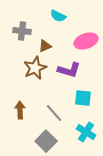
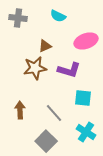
gray cross: moved 4 px left, 13 px up
brown star: rotated 15 degrees clockwise
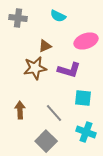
cyan cross: rotated 12 degrees counterclockwise
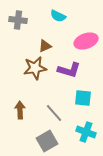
gray cross: moved 2 px down
gray square: moved 1 px right; rotated 15 degrees clockwise
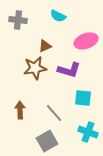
cyan cross: moved 2 px right
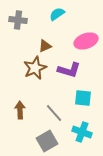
cyan semicircle: moved 1 px left, 2 px up; rotated 119 degrees clockwise
brown star: rotated 15 degrees counterclockwise
cyan cross: moved 6 px left
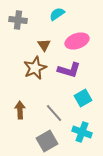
pink ellipse: moved 9 px left
brown triangle: moved 1 px left, 1 px up; rotated 40 degrees counterclockwise
cyan square: rotated 36 degrees counterclockwise
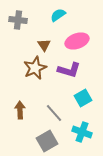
cyan semicircle: moved 1 px right, 1 px down
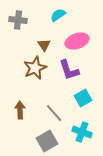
purple L-shape: rotated 55 degrees clockwise
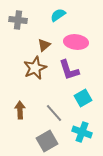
pink ellipse: moved 1 px left, 1 px down; rotated 25 degrees clockwise
brown triangle: rotated 24 degrees clockwise
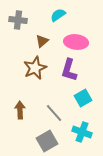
brown triangle: moved 2 px left, 4 px up
purple L-shape: rotated 35 degrees clockwise
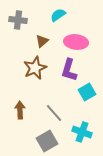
cyan square: moved 4 px right, 6 px up
